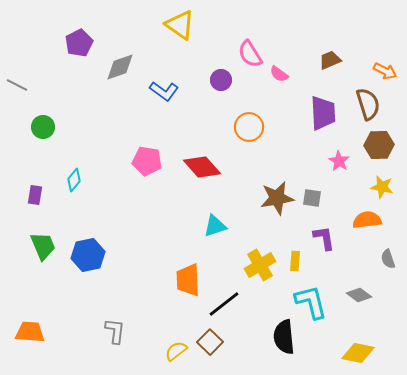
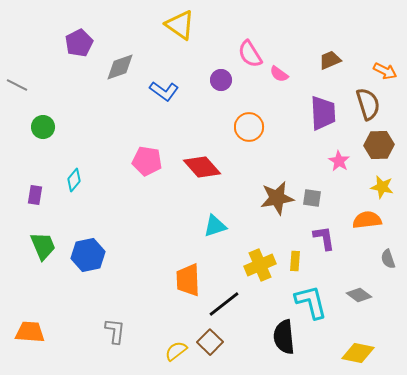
yellow cross at (260, 265): rotated 8 degrees clockwise
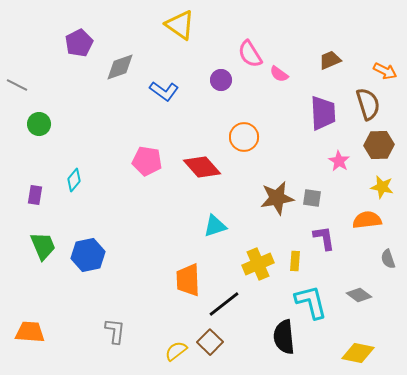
green circle at (43, 127): moved 4 px left, 3 px up
orange circle at (249, 127): moved 5 px left, 10 px down
yellow cross at (260, 265): moved 2 px left, 1 px up
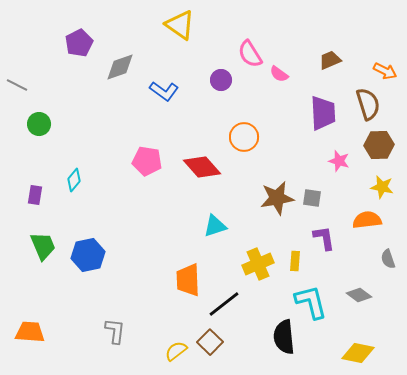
pink star at (339, 161): rotated 15 degrees counterclockwise
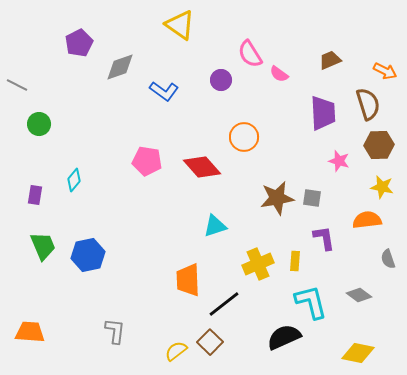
black semicircle at (284, 337): rotated 72 degrees clockwise
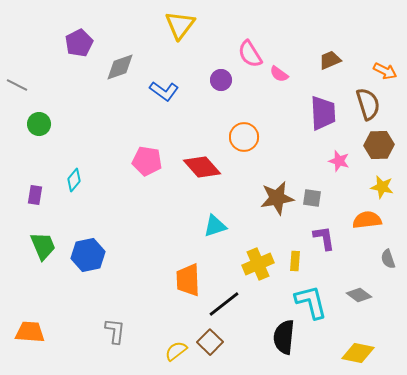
yellow triangle at (180, 25): rotated 32 degrees clockwise
black semicircle at (284, 337): rotated 60 degrees counterclockwise
